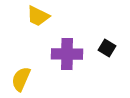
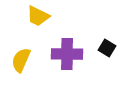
yellow semicircle: moved 19 px up
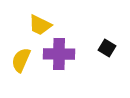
yellow trapezoid: moved 2 px right, 9 px down
purple cross: moved 8 px left
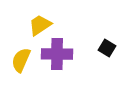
yellow trapezoid: rotated 120 degrees clockwise
purple cross: moved 2 px left
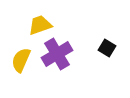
yellow trapezoid: rotated 15 degrees clockwise
purple cross: rotated 32 degrees counterclockwise
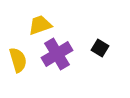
black square: moved 7 px left
yellow semicircle: moved 3 px left; rotated 140 degrees clockwise
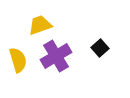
black square: rotated 18 degrees clockwise
purple cross: moved 1 px left, 2 px down
